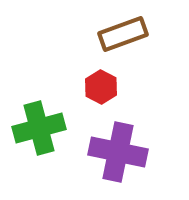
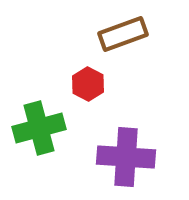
red hexagon: moved 13 px left, 3 px up
purple cross: moved 8 px right, 5 px down; rotated 8 degrees counterclockwise
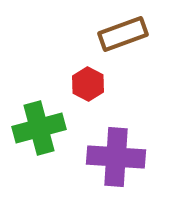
purple cross: moved 10 px left
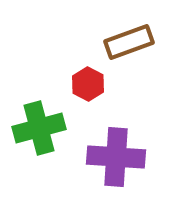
brown rectangle: moved 6 px right, 8 px down
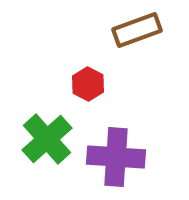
brown rectangle: moved 8 px right, 12 px up
green cross: moved 8 px right, 11 px down; rotated 27 degrees counterclockwise
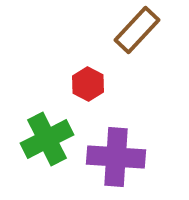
brown rectangle: rotated 27 degrees counterclockwise
green cross: rotated 15 degrees clockwise
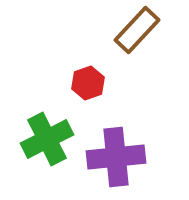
red hexagon: moved 1 px up; rotated 12 degrees clockwise
purple cross: rotated 10 degrees counterclockwise
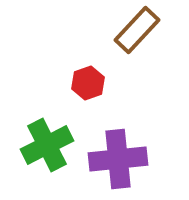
green cross: moved 6 px down
purple cross: moved 2 px right, 2 px down
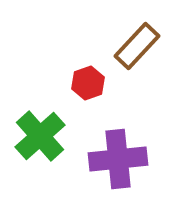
brown rectangle: moved 16 px down
green cross: moved 7 px left, 9 px up; rotated 15 degrees counterclockwise
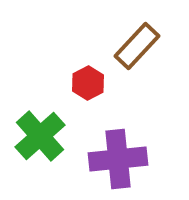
red hexagon: rotated 8 degrees counterclockwise
